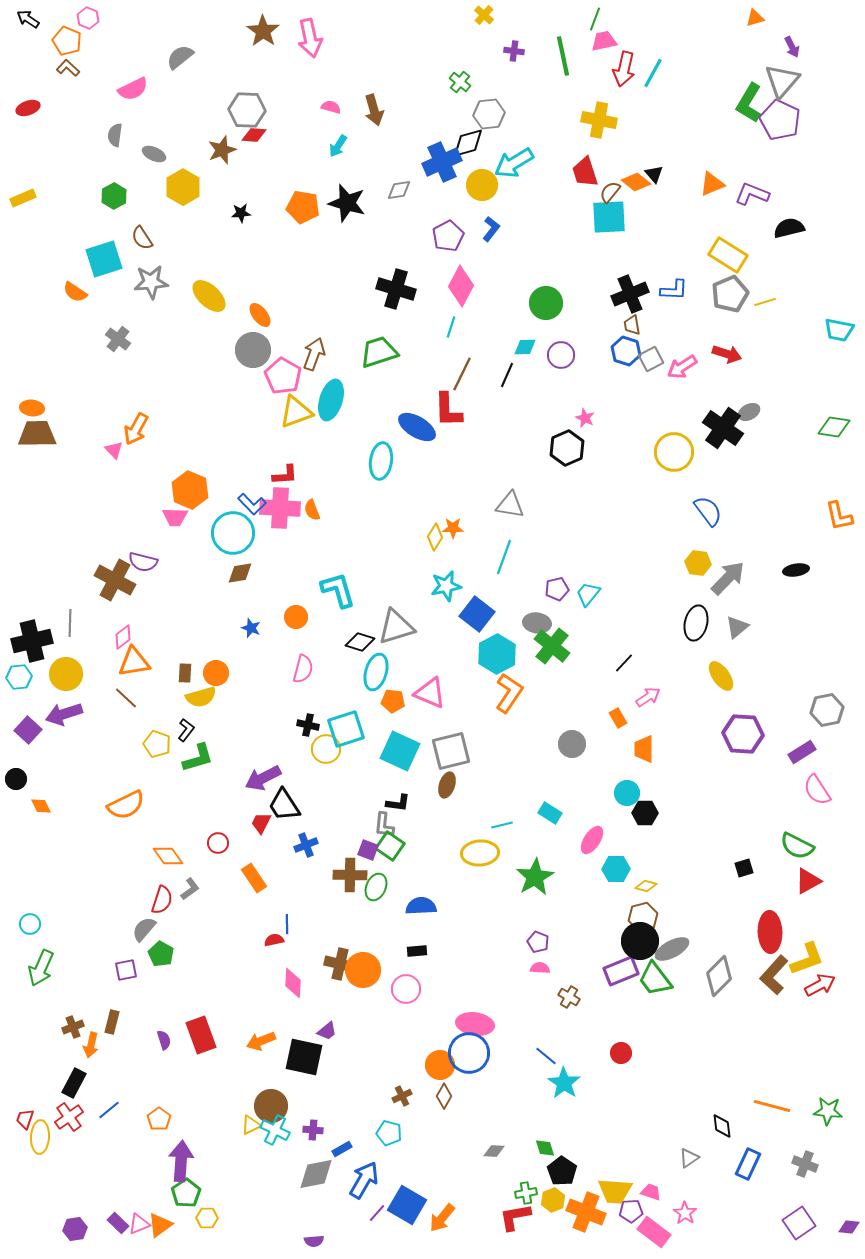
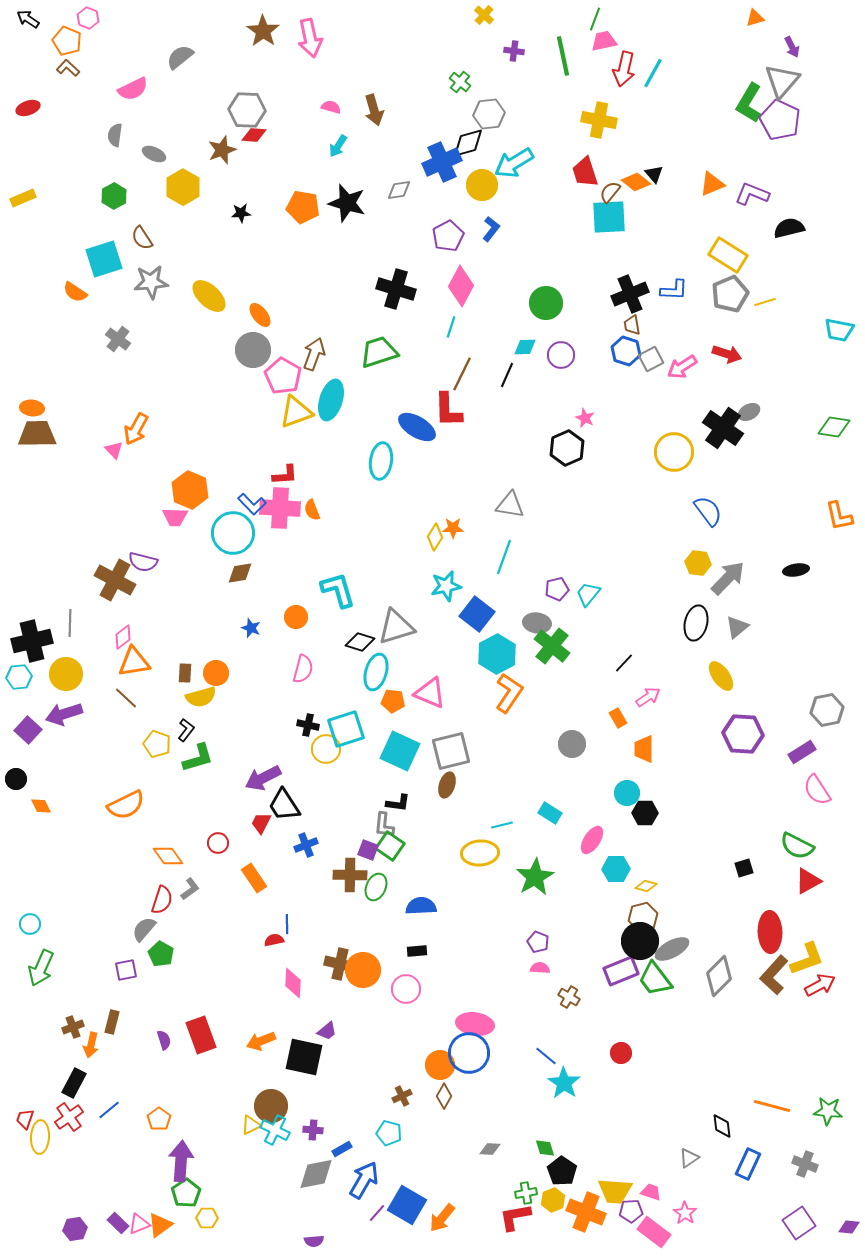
gray diamond at (494, 1151): moved 4 px left, 2 px up
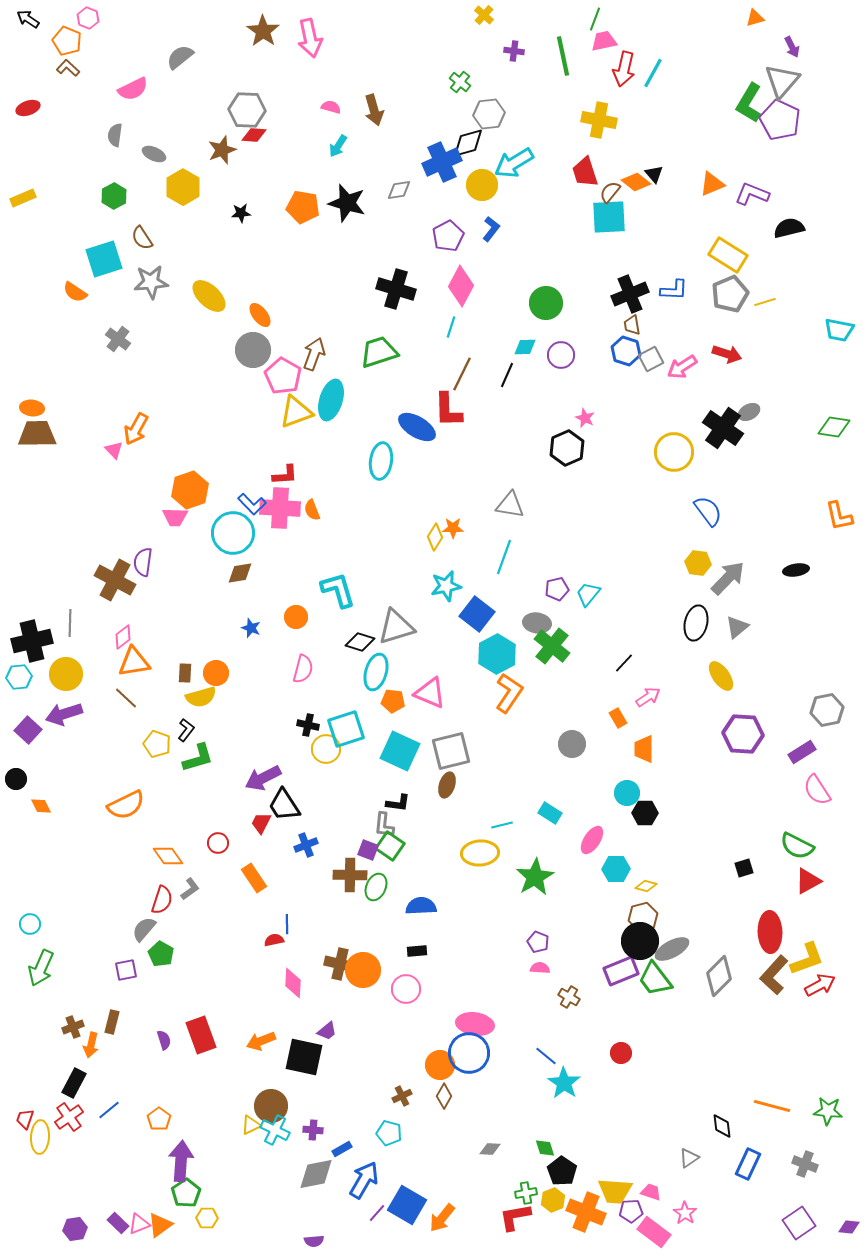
orange hexagon at (190, 490): rotated 18 degrees clockwise
purple semicircle at (143, 562): rotated 84 degrees clockwise
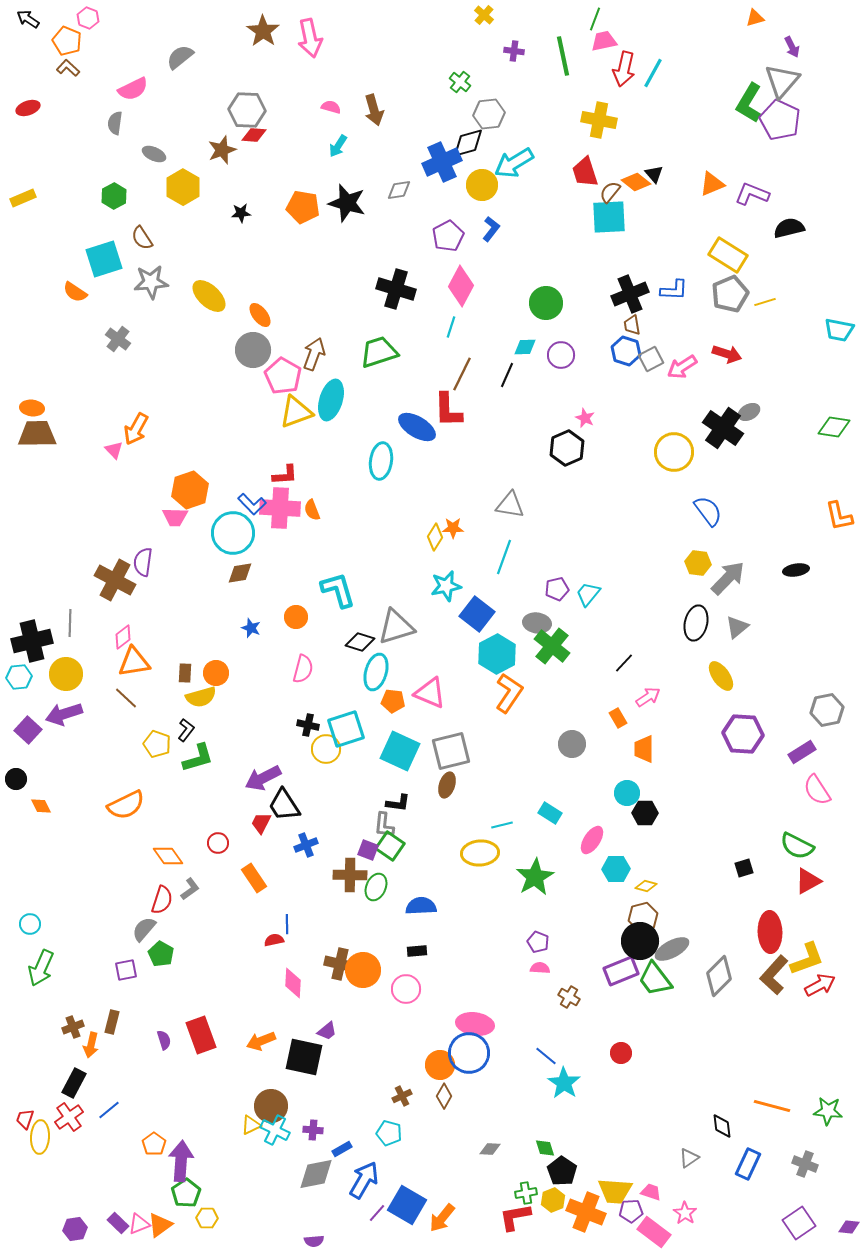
gray semicircle at (115, 135): moved 12 px up
orange pentagon at (159, 1119): moved 5 px left, 25 px down
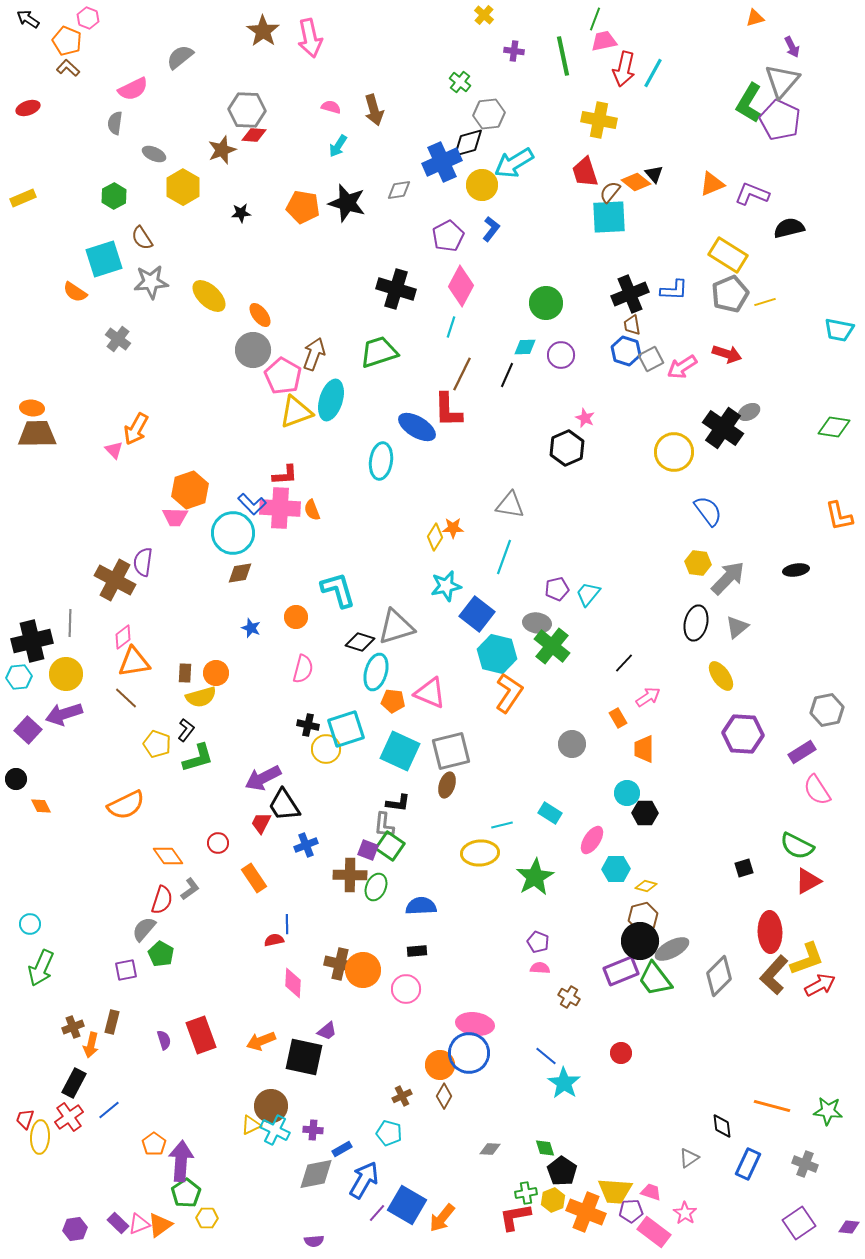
cyan hexagon at (497, 654): rotated 18 degrees counterclockwise
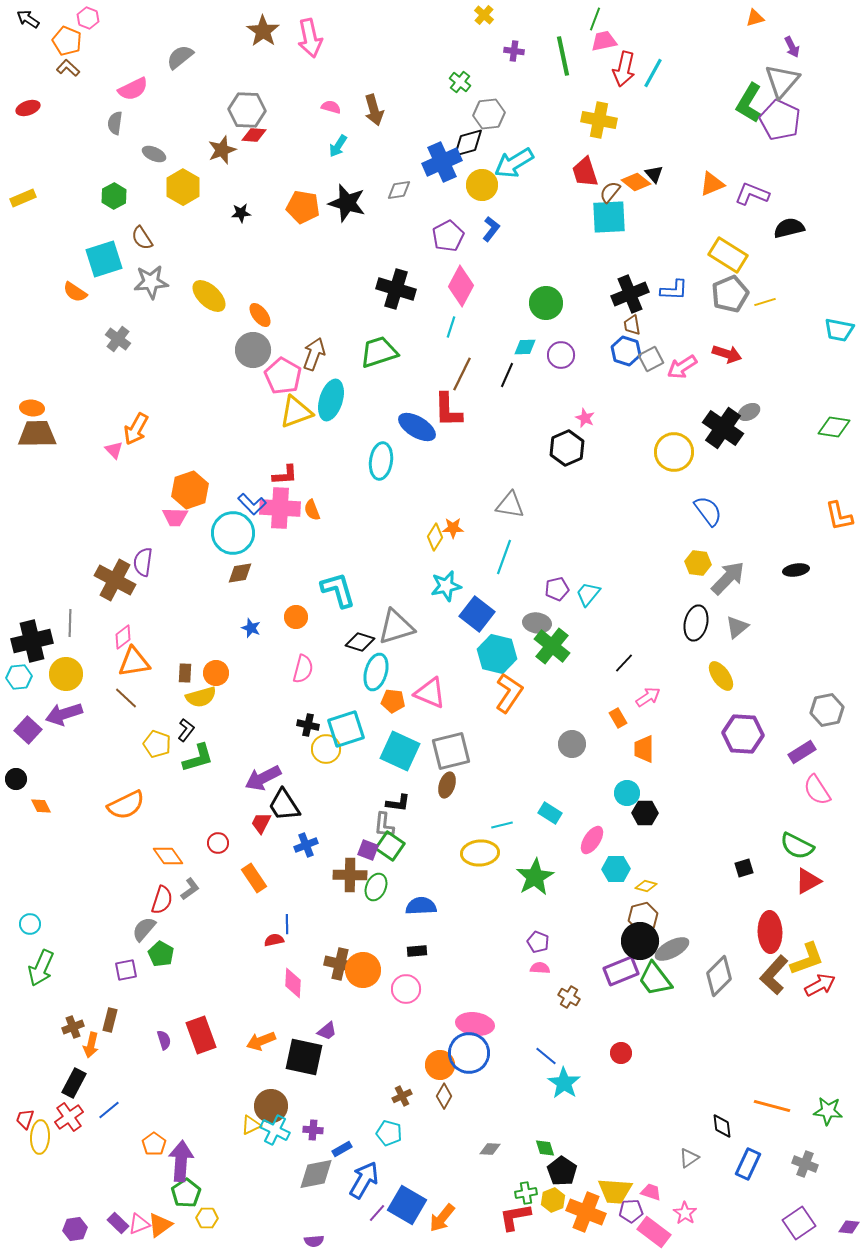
brown rectangle at (112, 1022): moved 2 px left, 2 px up
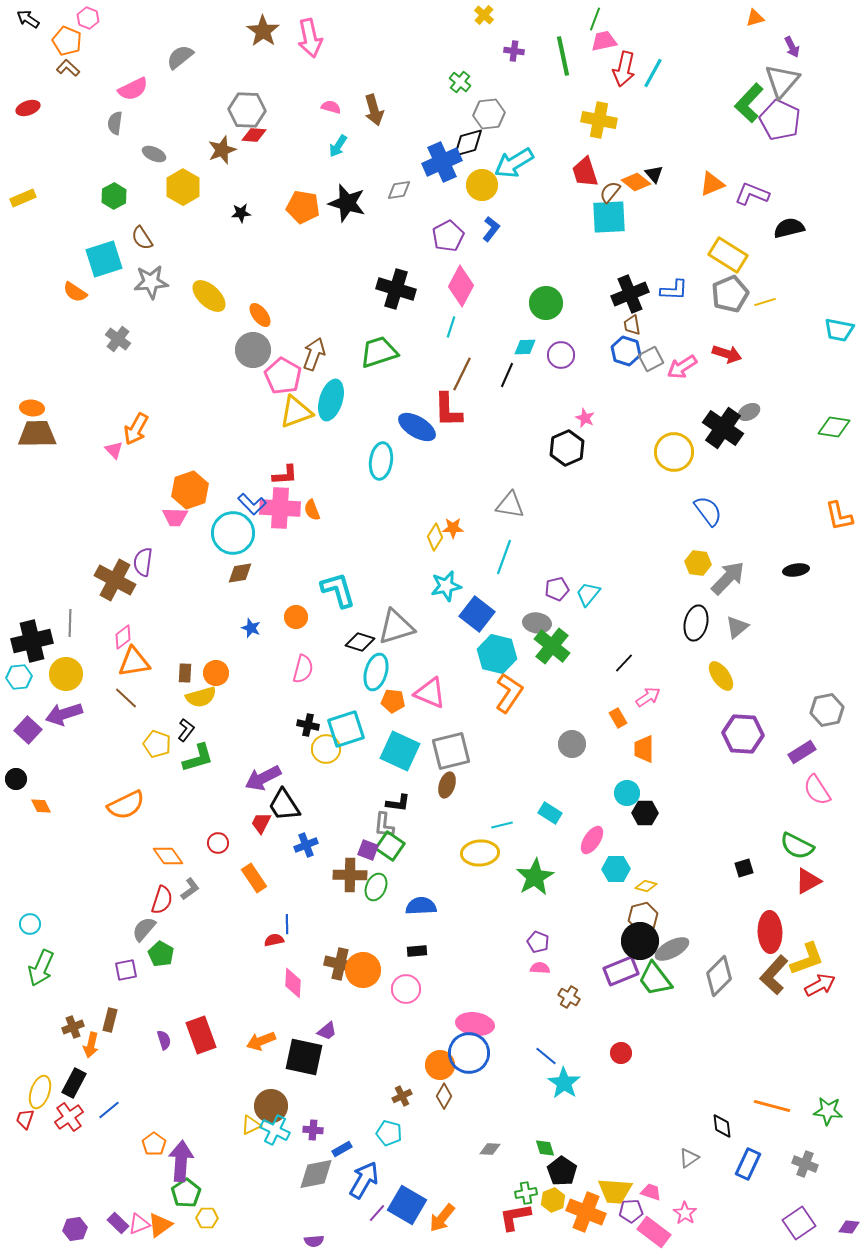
green L-shape at (749, 103): rotated 12 degrees clockwise
yellow ellipse at (40, 1137): moved 45 px up; rotated 16 degrees clockwise
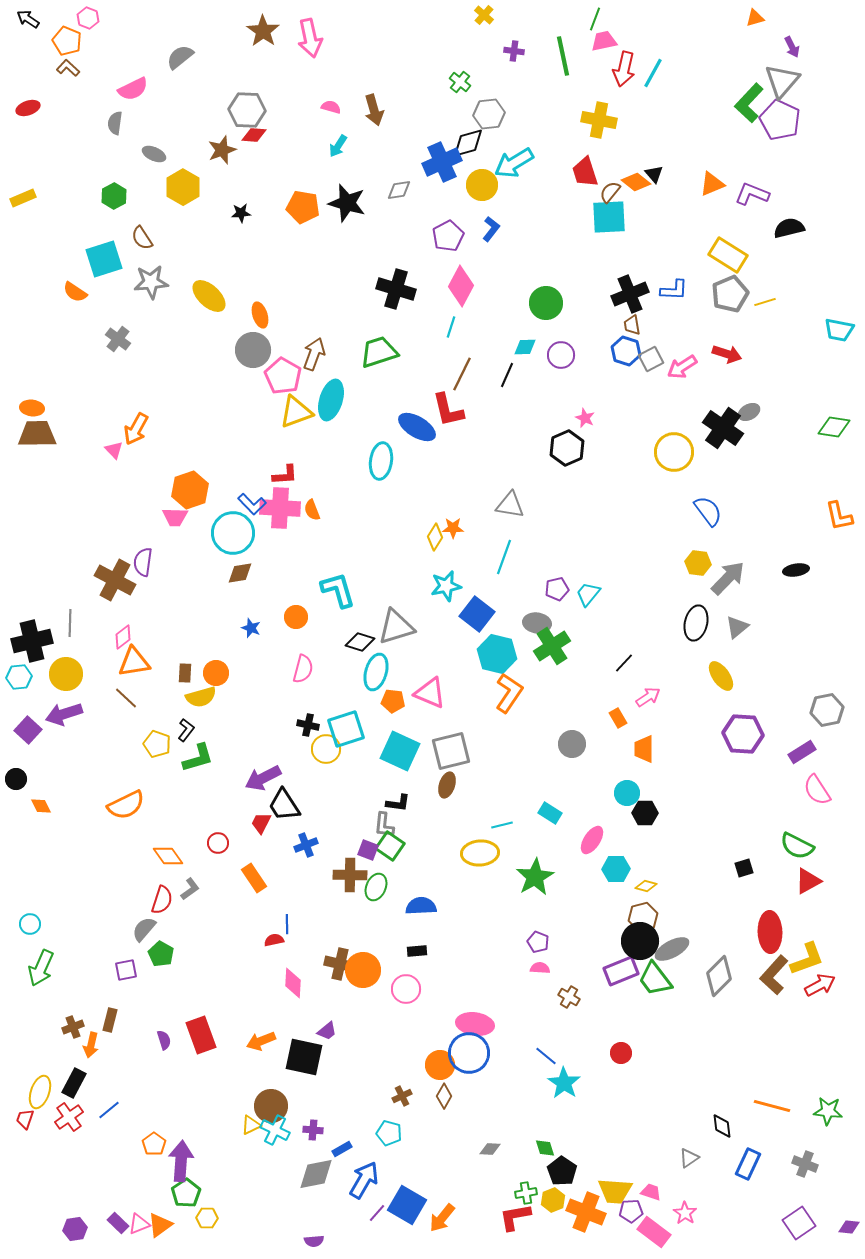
orange ellipse at (260, 315): rotated 20 degrees clockwise
red L-shape at (448, 410): rotated 12 degrees counterclockwise
green cross at (552, 646): rotated 18 degrees clockwise
